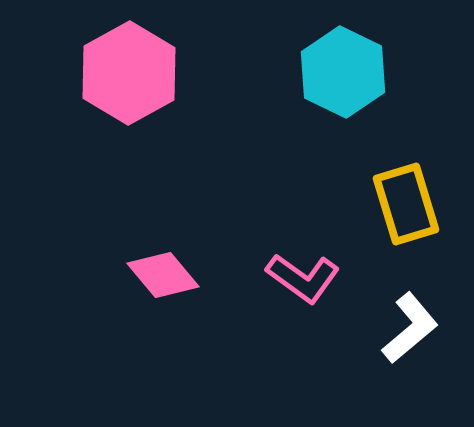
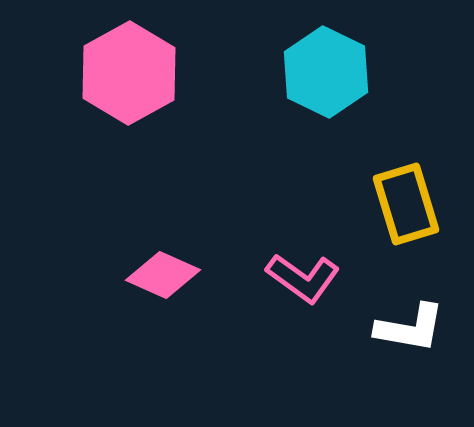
cyan hexagon: moved 17 px left
pink diamond: rotated 26 degrees counterclockwise
white L-shape: rotated 50 degrees clockwise
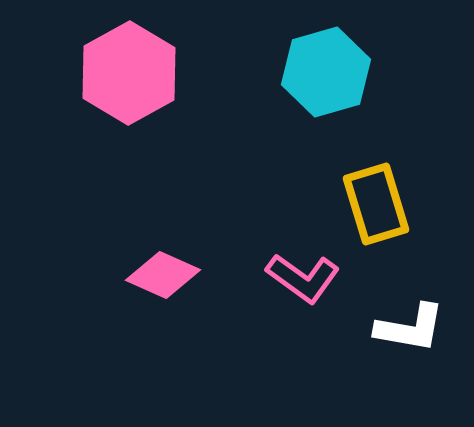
cyan hexagon: rotated 18 degrees clockwise
yellow rectangle: moved 30 px left
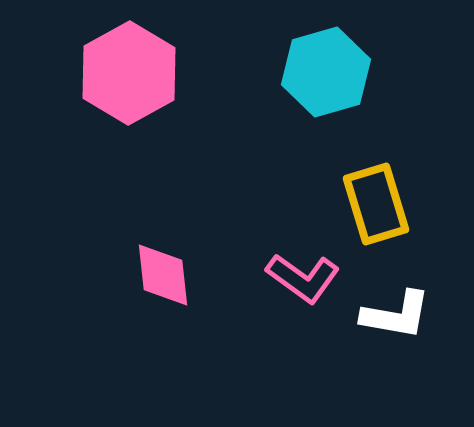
pink diamond: rotated 60 degrees clockwise
white L-shape: moved 14 px left, 13 px up
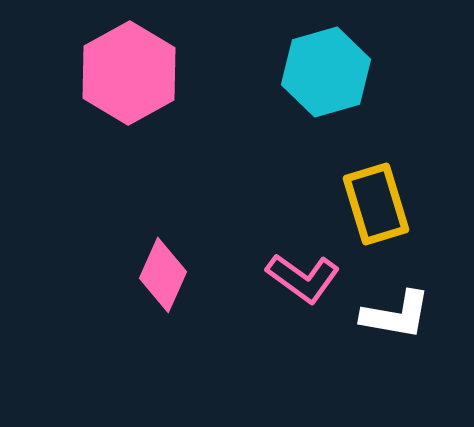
pink diamond: rotated 30 degrees clockwise
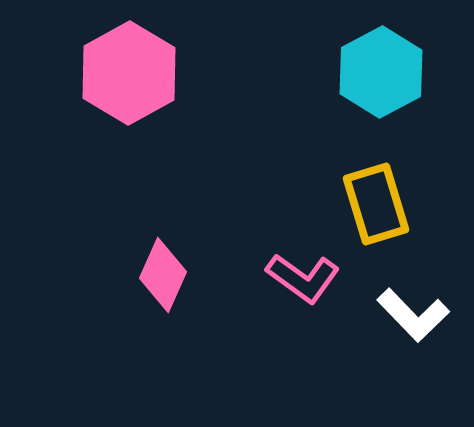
cyan hexagon: moved 55 px right; rotated 12 degrees counterclockwise
white L-shape: moved 17 px right; rotated 36 degrees clockwise
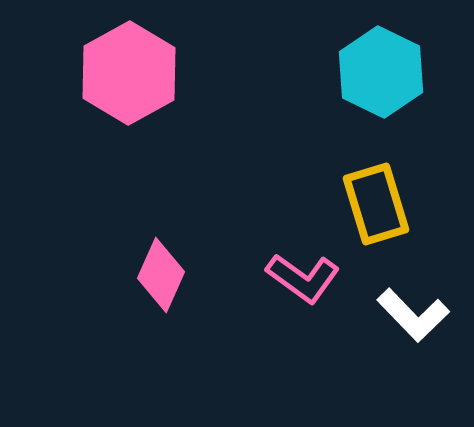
cyan hexagon: rotated 6 degrees counterclockwise
pink diamond: moved 2 px left
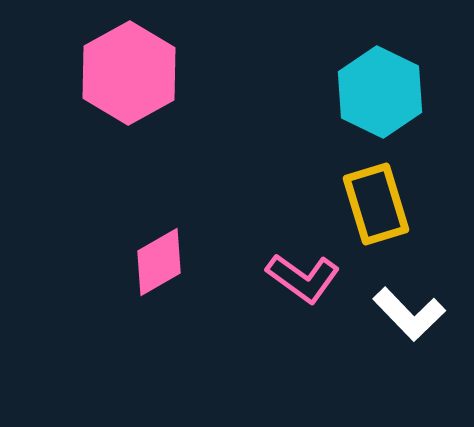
cyan hexagon: moved 1 px left, 20 px down
pink diamond: moved 2 px left, 13 px up; rotated 36 degrees clockwise
white L-shape: moved 4 px left, 1 px up
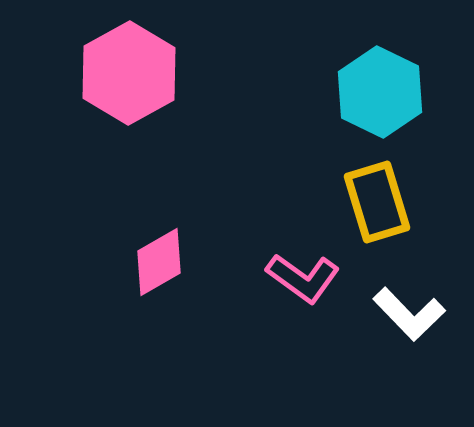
yellow rectangle: moved 1 px right, 2 px up
